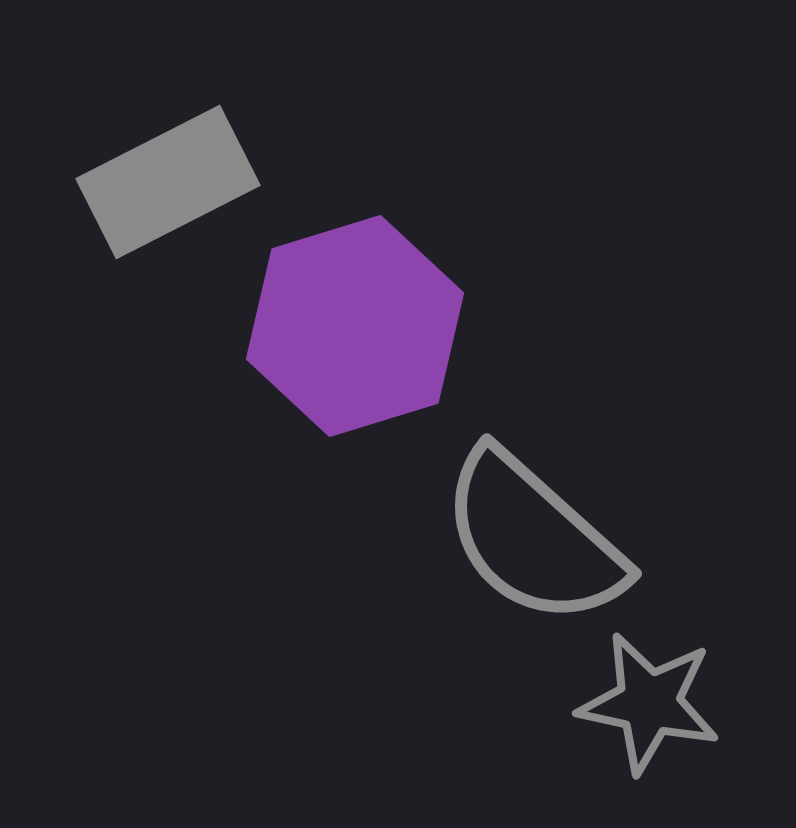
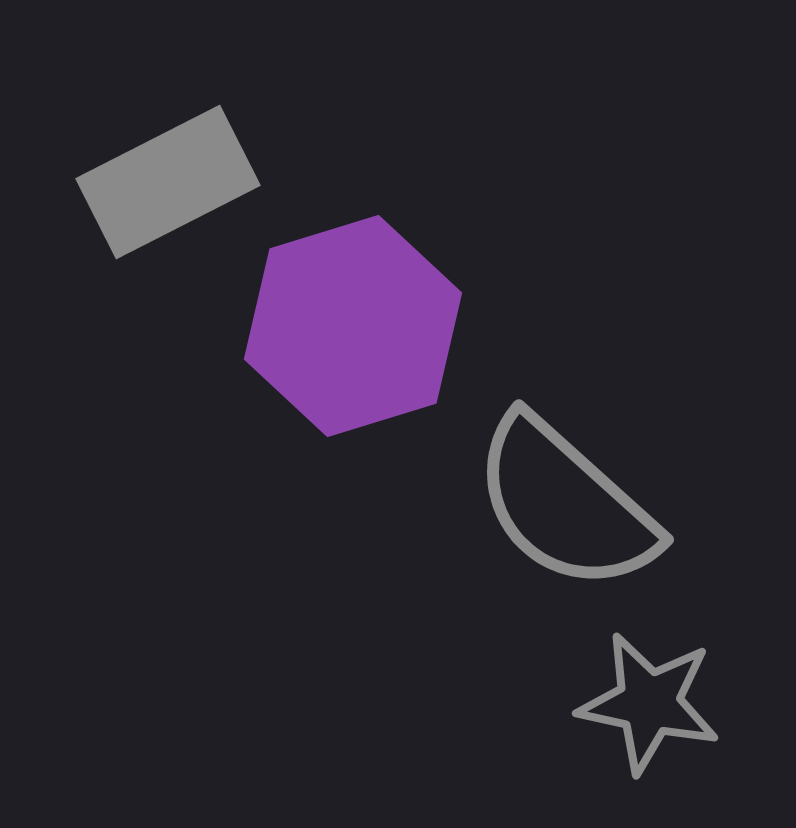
purple hexagon: moved 2 px left
gray semicircle: moved 32 px right, 34 px up
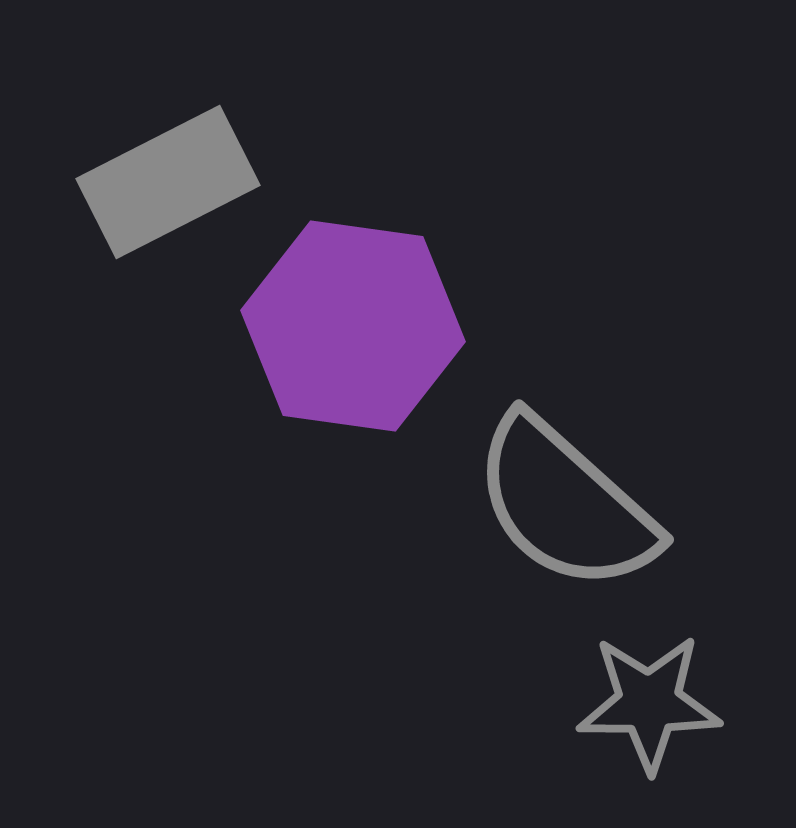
purple hexagon: rotated 25 degrees clockwise
gray star: rotated 12 degrees counterclockwise
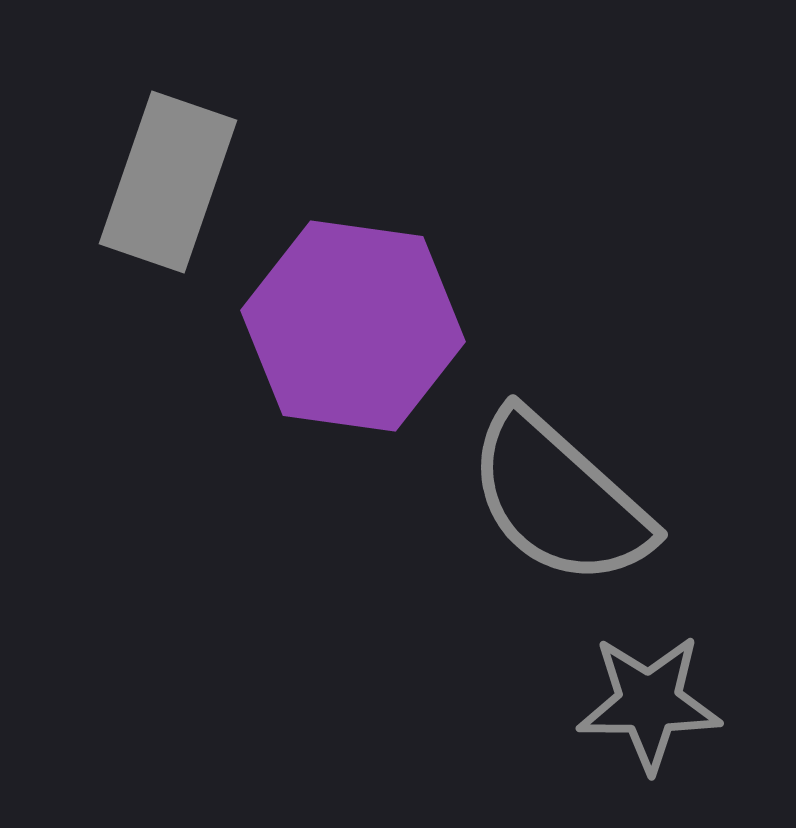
gray rectangle: rotated 44 degrees counterclockwise
gray semicircle: moved 6 px left, 5 px up
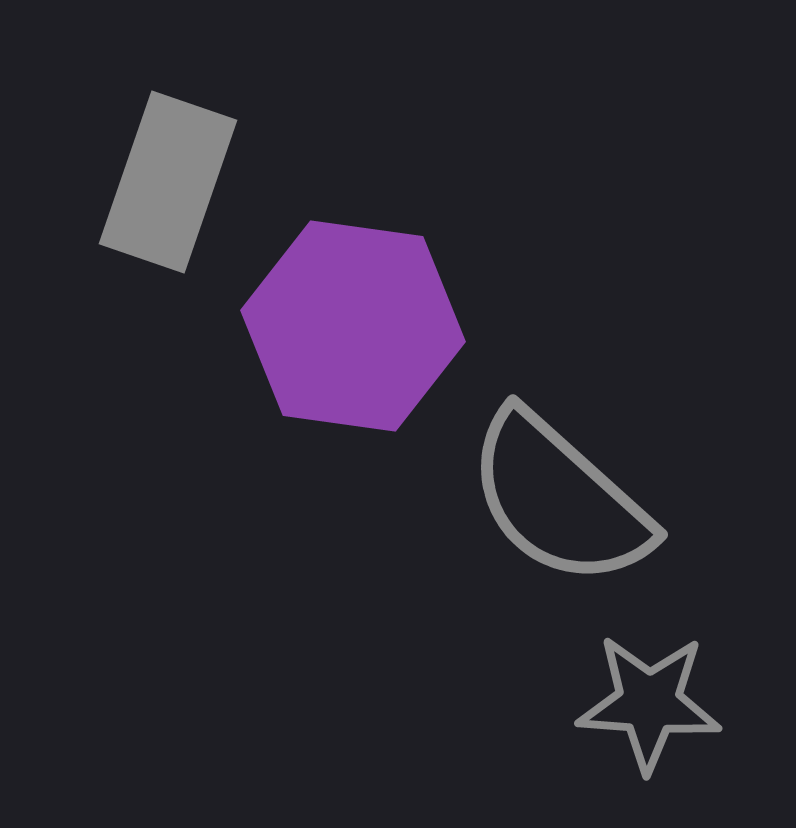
gray star: rotated 4 degrees clockwise
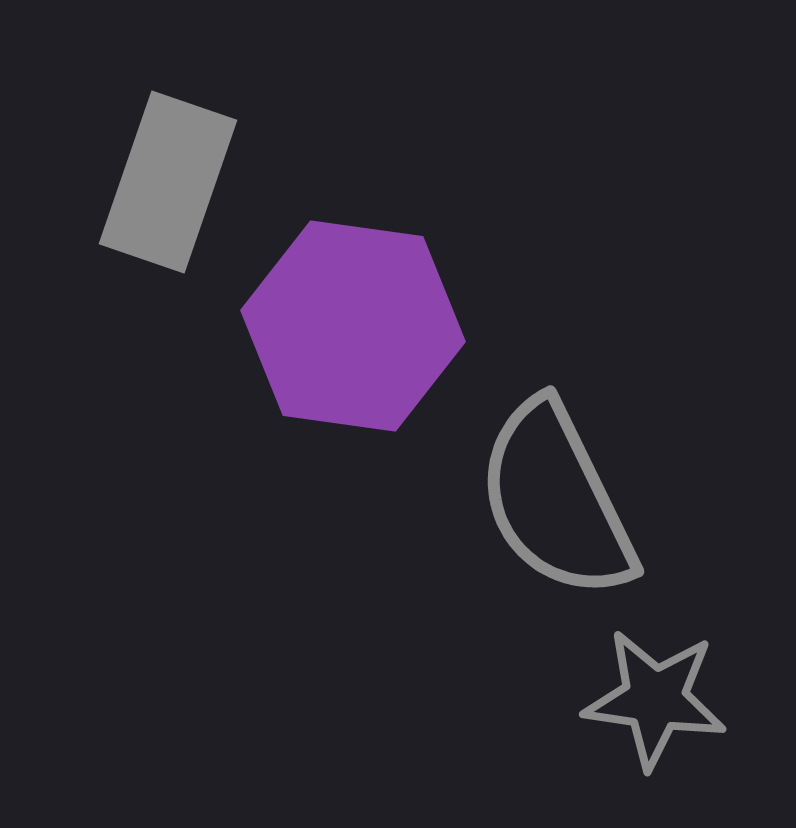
gray semicircle: moved 3 px left, 1 px down; rotated 22 degrees clockwise
gray star: moved 6 px right, 4 px up; rotated 4 degrees clockwise
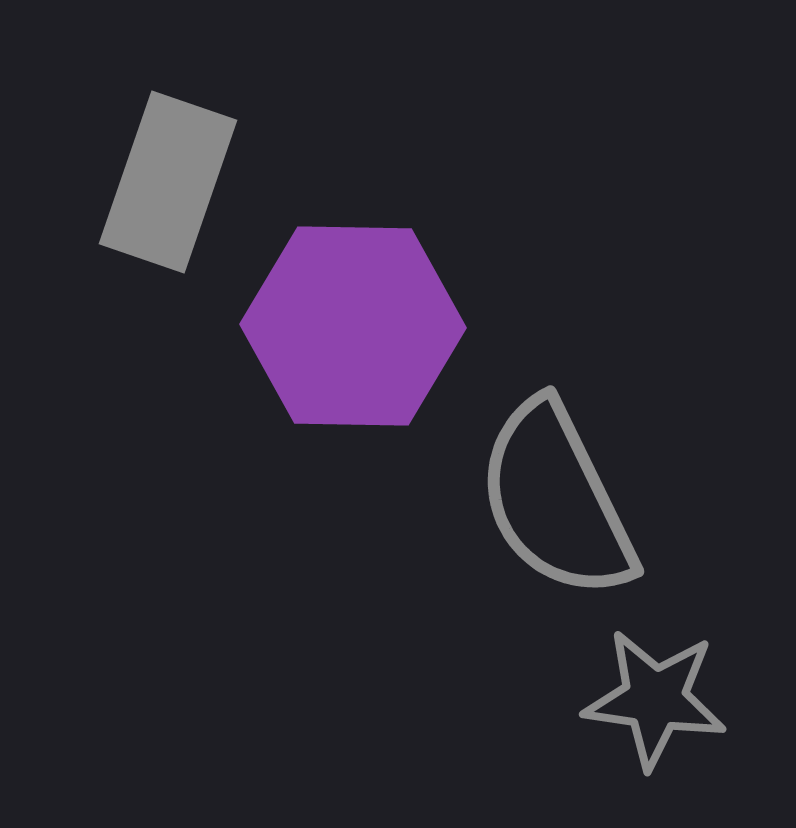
purple hexagon: rotated 7 degrees counterclockwise
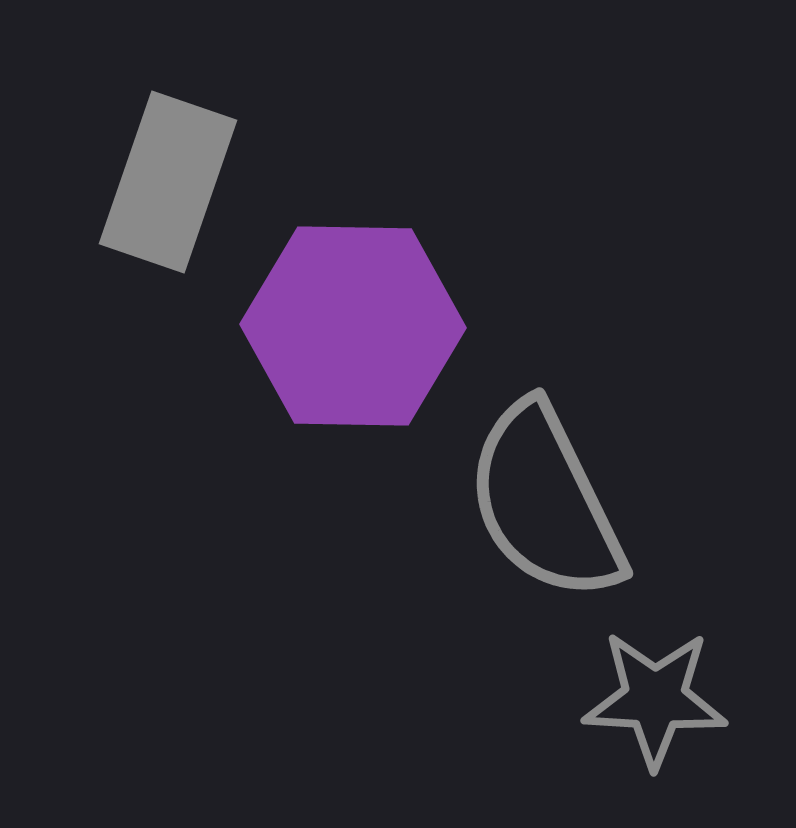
gray semicircle: moved 11 px left, 2 px down
gray star: rotated 5 degrees counterclockwise
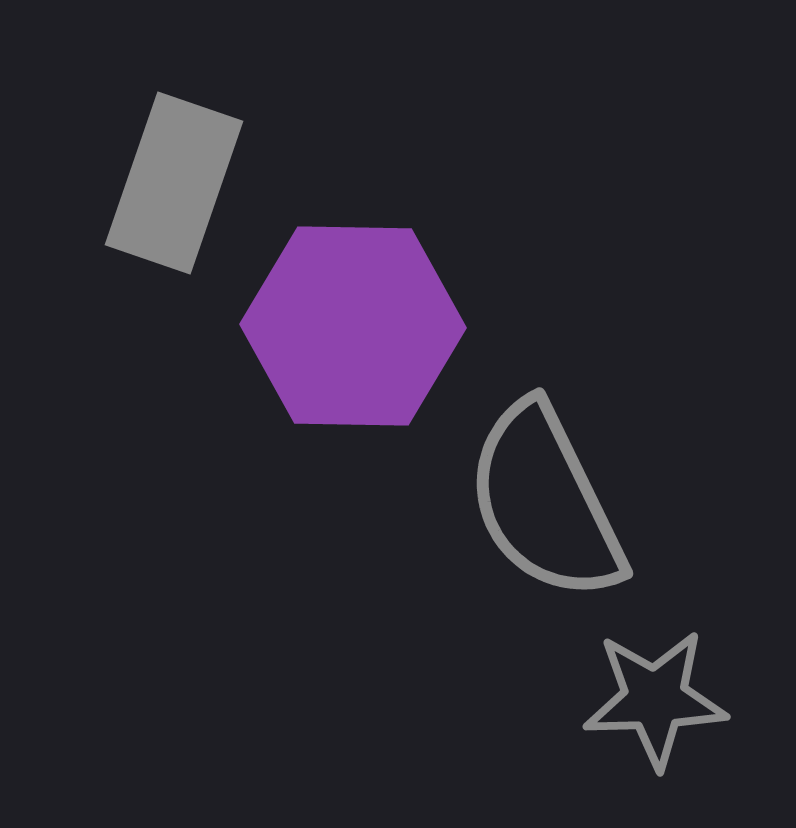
gray rectangle: moved 6 px right, 1 px down
gray star: rotated 5 degrees counterclockwise
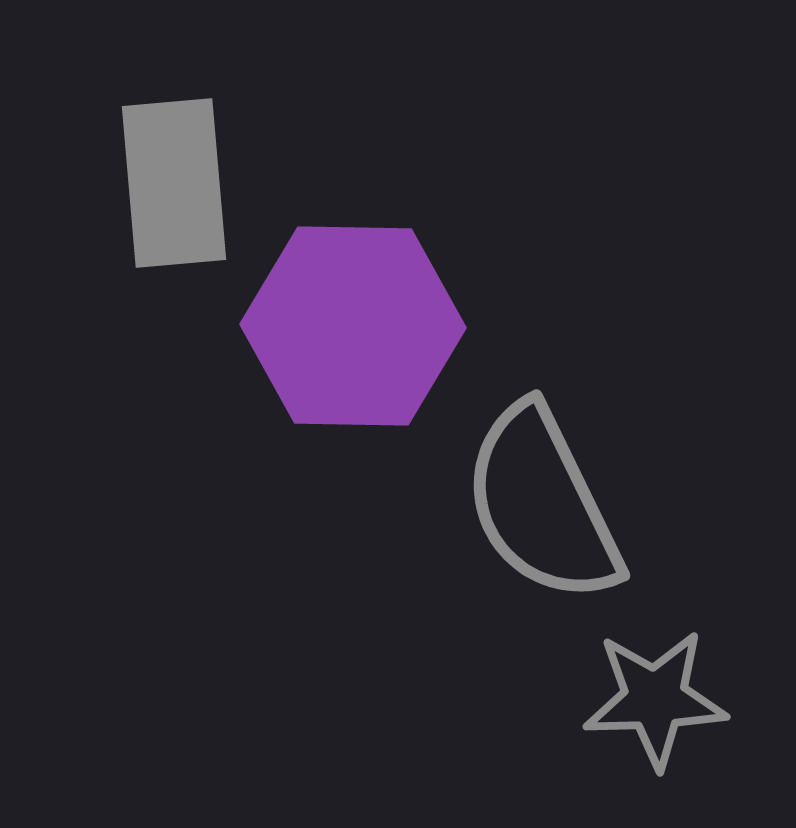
gray rectangle: rotated 24 degrees counterclockwise
gray semicircle: moved 3 px left, 2 px down
